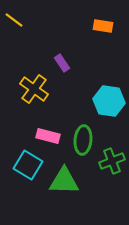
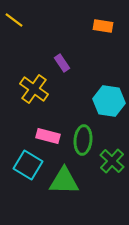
green cross: rotated 25 degrees counterclockwise
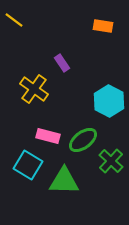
cyan hexagon: rotated 20 degrees clockwise
green ellipse: rotated 48 degrees clockwise
green cross: moved 1 px left
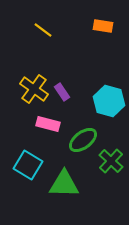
yellow line: moved 29 px right, 10 px down
purple rectangle: moved 29 px down
cyan hexagon: rotated 12 degrees counterclockwise
pink rectangle: moved 12 px up
green triangle: moved 3 px down
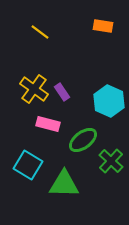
yellow line: moved 3 px left, 2 px down
cyan hexagon: rotated 8 degrees clockwise
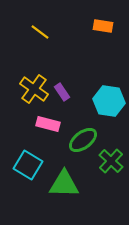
cyan hexagon: rotated 16 degrees counterclockwise
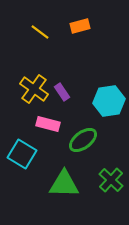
orange rectangle: moved 23 px left; rotated 24 degrees counterclockwise
cyan hexagon: rotated 16 degrees counterclockwise
green cross: moved 19 px down
cyan square: moved 6 px left, 11 px up
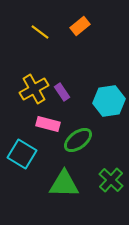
orange rectangle: rotated 24 degrees counterclockwise
yellow cross: rotated 24 degrees clockwise
green ellipse: moved 5 px left
